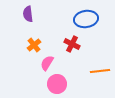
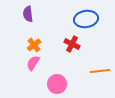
pink semicircle: moved 14 px left
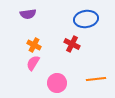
purple semicircle: rotated 91 degrees counterclockwise
orange cross: rotated 24 degrees counterclockwise
orange line: moved 4 px left, 8 px down
pink circle: moved 1 px up
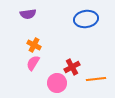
red cross: moved 23 px down; rotated 35 degrees clockwise
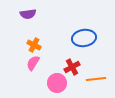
blue ellipse: moved 2 px left, 19 px down
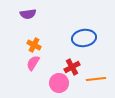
pink circle: moved 2 px right
